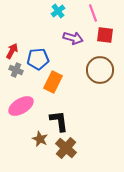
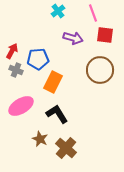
black L-shape: moved 2 px left, 7 px up; rotated 25 degrees counterclockwise
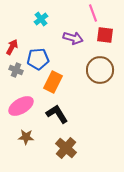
cyan cross: moved 17 px left, 8 px down
red arrow: moved 4 px up
brown star: moved 14 px left, 2 px up; rotated 21 degrees counterclockwise
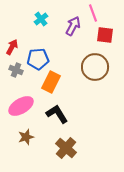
purple arrow: moved 12 px up; rotated 78 degrees counterclockwise
brown circle: moved 5 px left, 3 px up
orange rectangle: moved 2 px left
brown star: rotated 21 degrees counterclockwise
